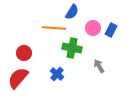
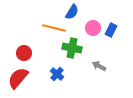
orange line: rotated 10 degrees clockwise
gray arrow: rotated 32 degrees counterclockwise
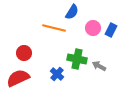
green cross: moved 5 px right, 11 px down
red semicircle: rotated 25 degrees clockwise
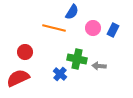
blue rectangle: moved 2 px right
red circle: moved 1 px right, 1 px up
gray arrow: rotated 24 degrees counterclockwise
blue cross: moved 3 px right
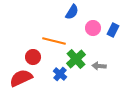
orange line: moved 13 px down
red circle: moved 8 px right, 5 px down
green cross: moved 1 px left; rotated 36 degrees clockwise
red semicircle: moved 3 px right
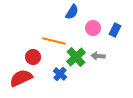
blue rectangle: moved 2 px right
green cross: moved 2 px up
gray arrow: moved 1 px left, 10 px up
